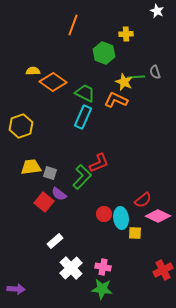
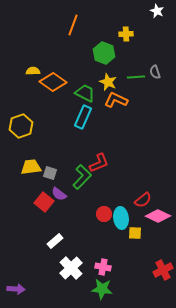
yellow star: moved 16 px left
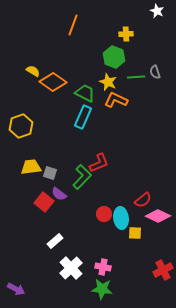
green hexagon: moved 10 px right, 4 px down
yellow semicircle: rotated 32 degrees clockwise
purple arrow: rotated 24 degrees clockwise
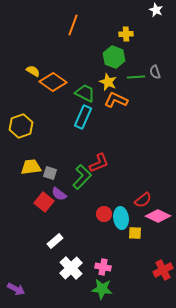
white star: moved 1 px left, 1 px up
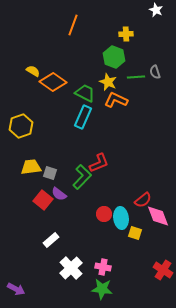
red square: moved 1 px left, 2 px up
pink diamond: rotated 45 degrees clockwise
yellow square: rotated 16 degrees clockwise
white rectangle: moved 4 px left, 1 px up
red cross: rotated 30 degrees counterclockwise
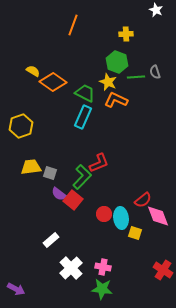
green hexagon: moved 3 px right, 5 px down
red square: moved 30 px right
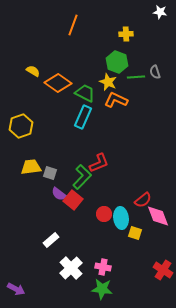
white star: moved 4 px right, 2 px down; rotated 16 degrees counterclockwise
orange diamond: moved 5 px right, 1 px down
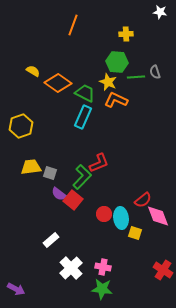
green hexagon: rotated 15 degrees counterclockwise
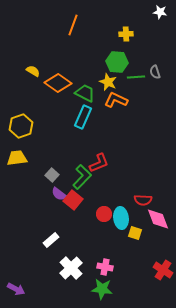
yellow trapezoid: moved 14 px left, 9 px up
gray square: moved 2 px right, 2 px down; rotated 24 degrees clockwise
red semicircle: rotated 42 degrees clockwise
pink diamond: moved 3 px down
pink cross: moved 2 px right
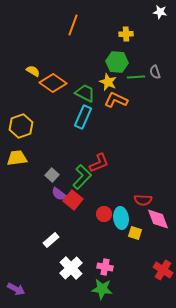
orange diamond: moved 5 px left
